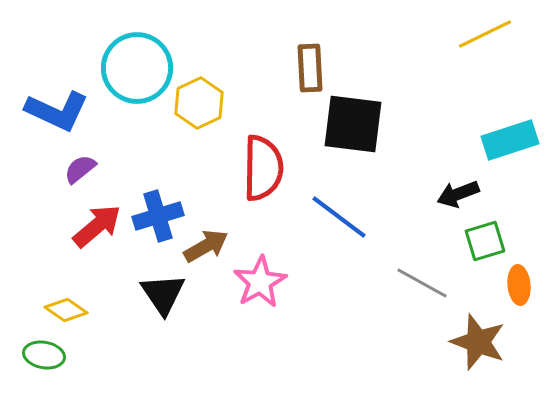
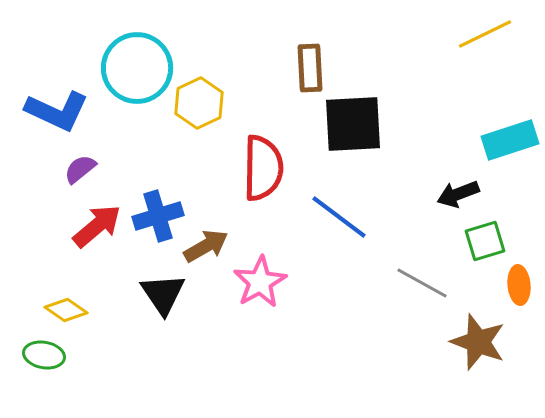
black square: rotated 10 degrees counterclockwise
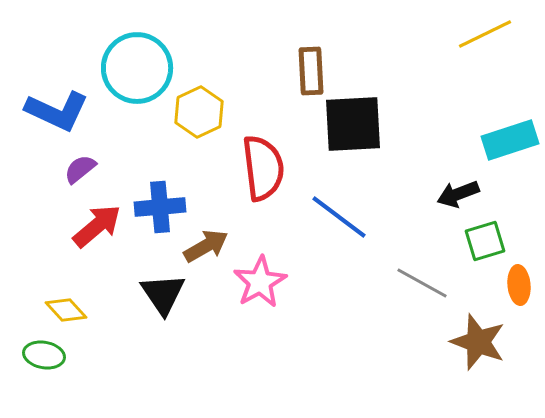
brown rectangle: moved 1 px right, 3 px down
yellow hexagon: moved 9 px down
red semicircle: rotated 8 degrees counterclockwise
blue cross: moved 2 px right, 9 px up; rotated 12 degrees clockwise
yellow diamond: rotated 12 degrees clockwise
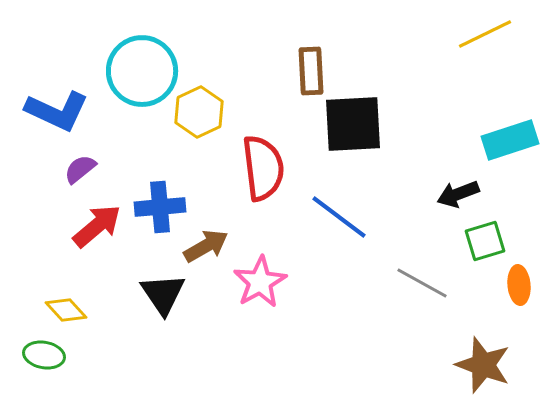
cyan circle: moved 5 px right, 3 px down
brown star: moved 5 px right, 23 px down
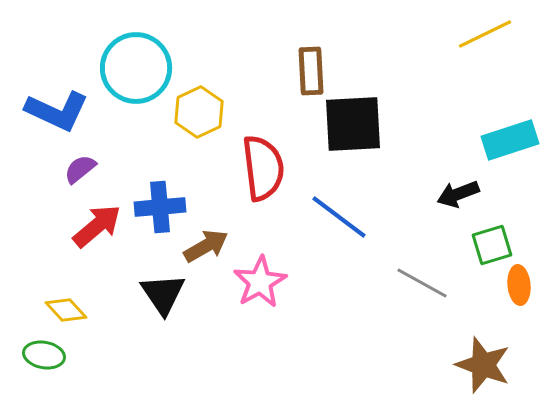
cyan circle: moved 6 px left, 3 px up
green square: moved 7 px right, 4 px down
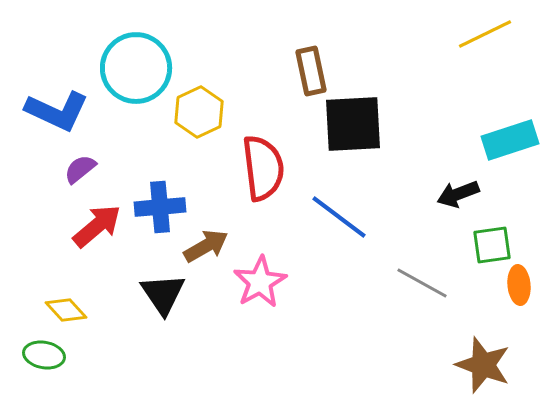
brown rectangle: rotated 9 degrees counterclockwise
green square: rotated 9 degrees clockwise
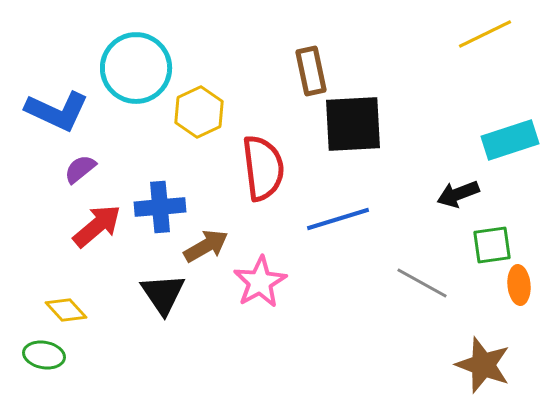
blue line: moved 1 px left, 2 px down; rotated 54 degrees counterclockwise
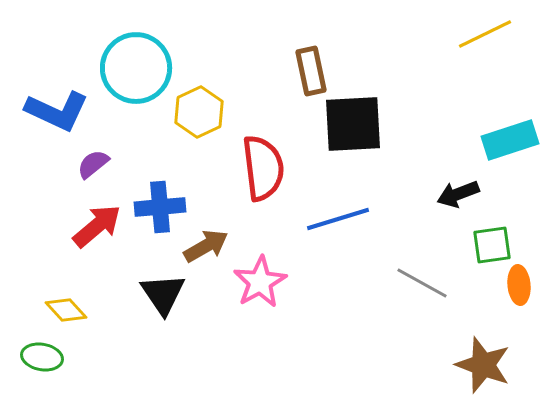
purple semicircle: moved 13 px right, 5 px up
green ellipse: moved 2 px left, 2 px down
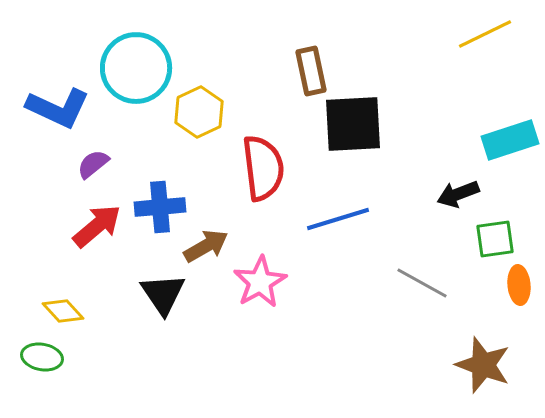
blue L-shape: moved 1 px right, 3 px up
green square: moved 3 px right, 6 px up
yellow diamond: moved 3 px left, 1 px down
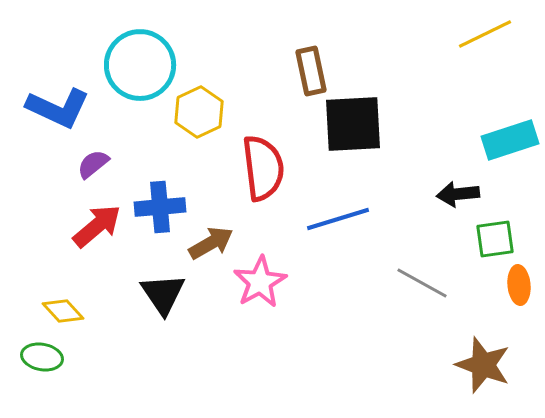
cyan circle: moved 4 px right, 3 px up
black arrow: rotated 15 degrees clockwise
brown arrow: moved 5 px right, 3 px up
